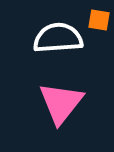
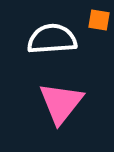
white semicircle: moved 6 px left, 1 px down
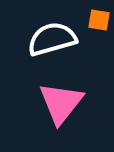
white semicircle: rotated 12 degrees counterclockwise
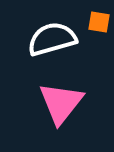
orange square: moved 2 px down
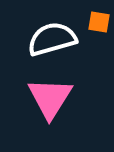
pink triangle: moved 11 px left, 5 px up; rotated 6 degrees counterclockwise
